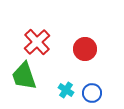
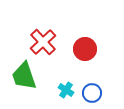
red cross: moved 6 px right
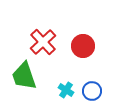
red circle: moved 2 px left, 3 px up
blue circle: moved 2 px up
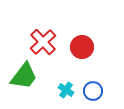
red circle: moved 1 px left, 1 px down
green trapezoid: rotated 124 degrees counterclockwise
blue circle: moved 1 px right
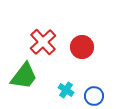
blue circle: moved 1 px right, 5 px down
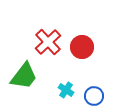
red cross: moved 5 px right
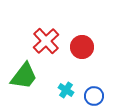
red cross: moved 2 px left, 1 px up
